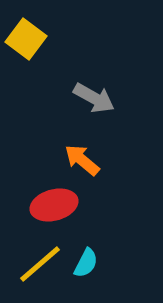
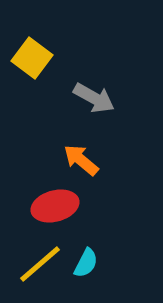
yellow square: moved 6 px right, 19 px down
orange arrow: moved 1 px left
red ellipse: moved 1 px right, 1 px down
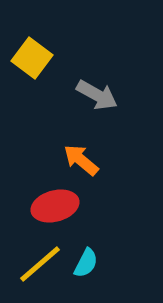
gray arrow: moved 3 px right, 3 px up
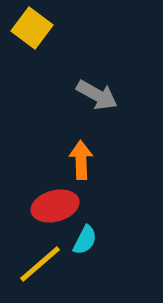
yellow square: moved 30 px up
orange arrow: rotated 48 degrees clockwise
cyan semicircle: moved 1 px left, 23 px up
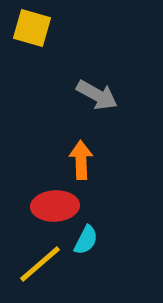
yellow square: rotated 21 degrees counterclockwise
red ellipse: rotated 12 degrees clockwise
cyan semicircle: moved 1 px right
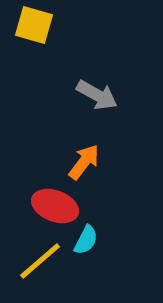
yellow square: moved 2 px right, 3 px up
orange arrow: moved 3 px right, 2 px down; rotated 39 degrees clockwise
red ellipse: rotated 24 degrees clockwise
yellow line: moved 3 px up
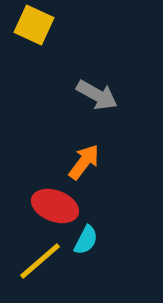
yellow square: rotated 9 degrees clockwise
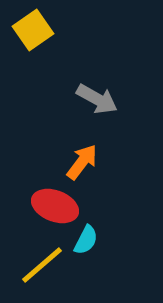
yellow square: moved 1 px left, 5 px down; rotated 30 degrees clockwise
gray arrow: moved 4 px down
orange arrow: moved 2 px left
yellow line: moved 2 px right, 4 px down
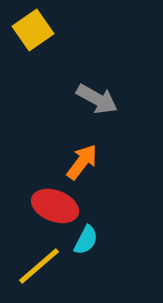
yellow line: moved 3 px left, 1 px down
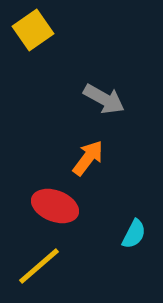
gray arrow: moved 7 px right
orange arrow: moved 6 px right, 4 px up
cyan semicircle: moved 48 px right, 6 px up
